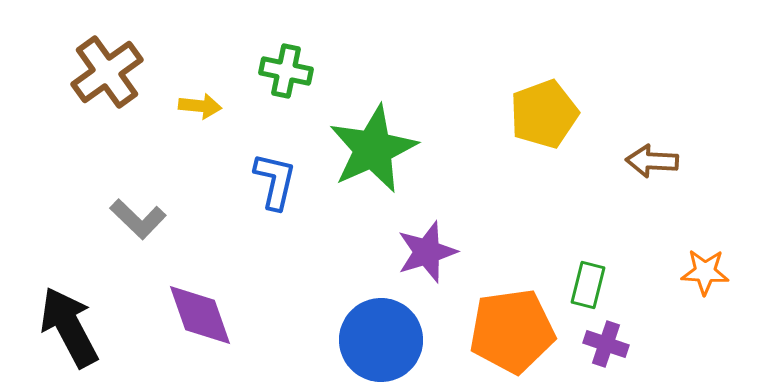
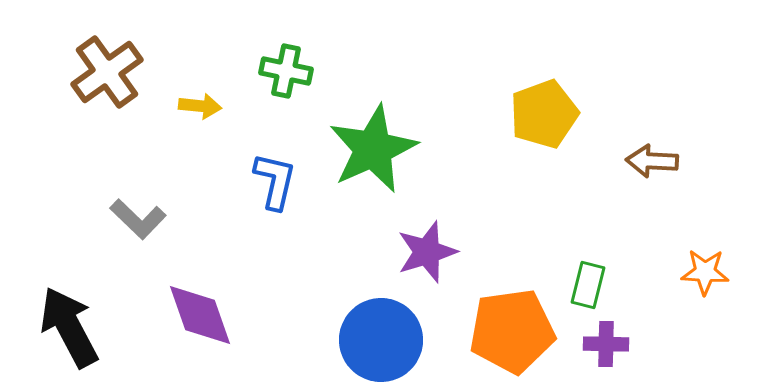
purple cross: rotated 18 degrees counterclockwise
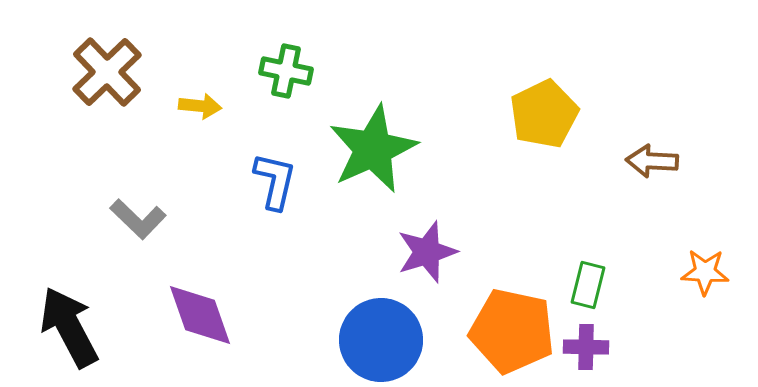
brown cross: rotated 8 degrees counterclockwise
yellow pentagon: rotated 6 degrees counterclockwise
orange pentagon: rotated 20 degrees clockwise
purple cross: moved 20 px left, 3 px down
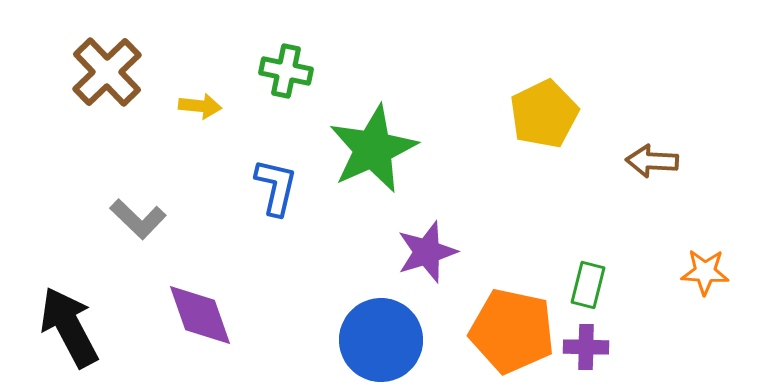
blue L-shape: moved 1 px right, 6 px down
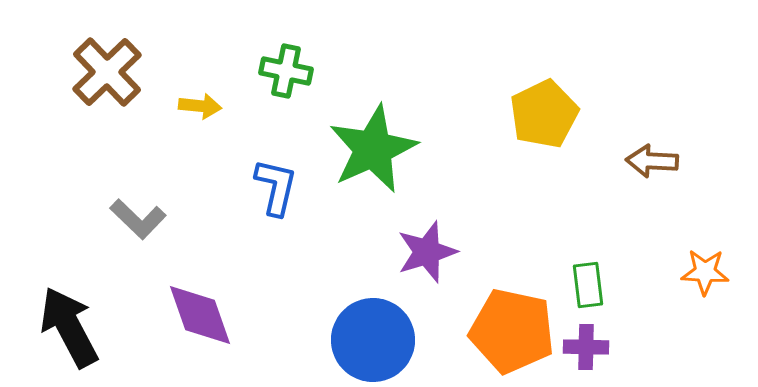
green rectangle: rotated 21 degrees counterclockwise
blue circle: moved 8 px left
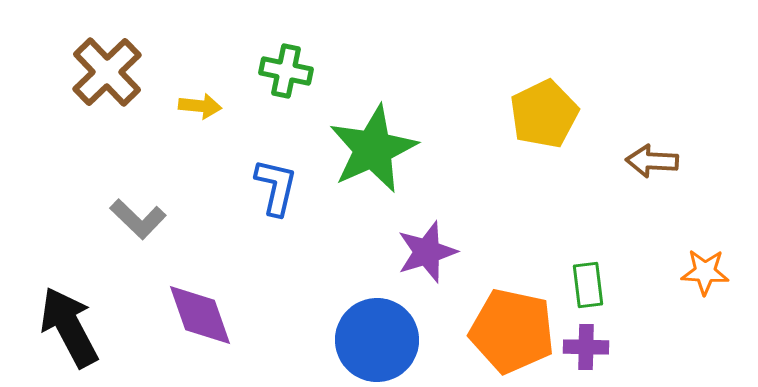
blue circle: moved 4 px right
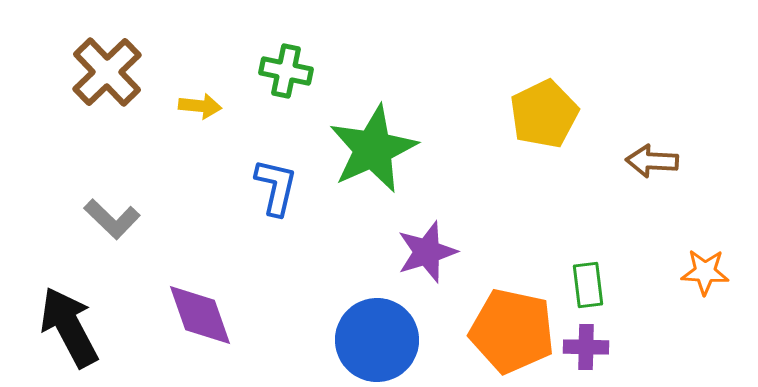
gray L-shape: moved 26 px left
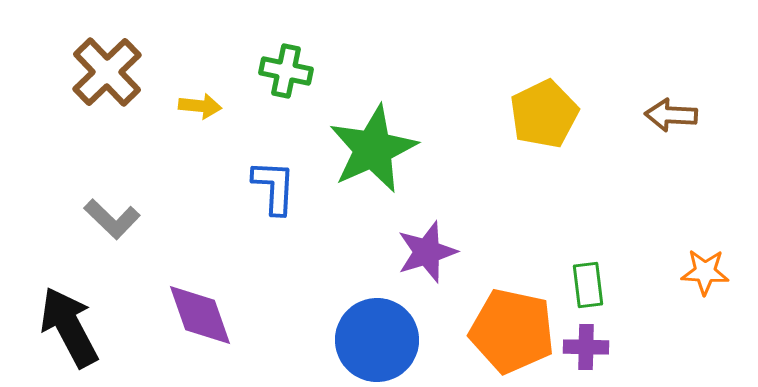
brown arrow: moved 19 px right, 46 px up
blue L-shape: moved 2 px left; rotated 10 degrees counterclockwise
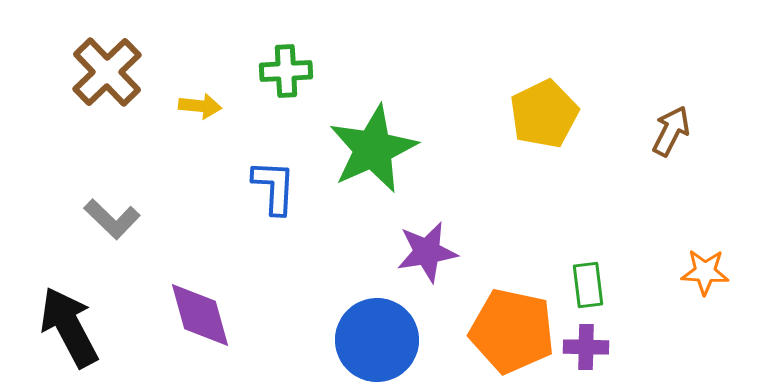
green cross: rotated 15 degrees counterclockwise
brown arrow: moved 16 px down; rotated 114 degrees clockwise
purple star: rotated 8 degrees clockwise
purple diamond: rotated 4 degrees clockwise
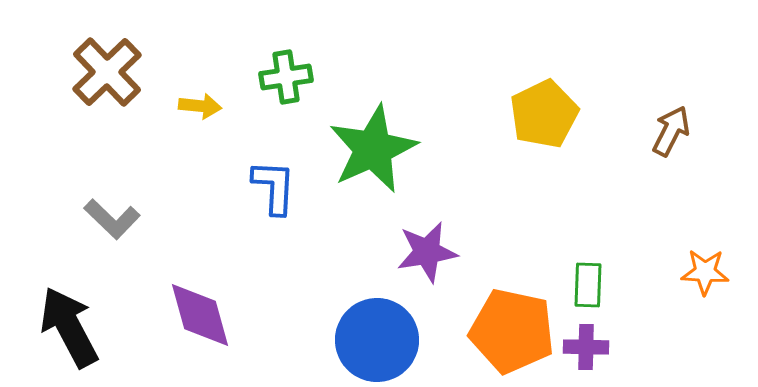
green cross: moved 6 px down; rotated 6 degrees counterclockwise
green rectangle: rotated 9 degrees clockwise
